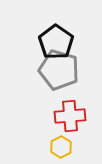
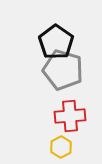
gray pentagon: moved 4 px right
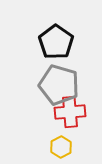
gray pentagon: moved 4 px left, 15 px down
red cross: moved 4 px up
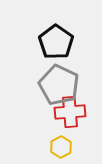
gray pentagon: rotated 9 degrees clockwise
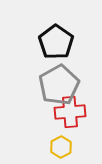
gray pentagon: rotated 18 degrees clockwise
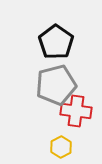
gray pentagon: moved 3 px left; rotated 15 degrees clockwise
red cross: moved 6 px right, 1 px up; rotated 12 degrees clockwise
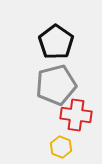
red cross: moved 4 px down
yellow hexagon: rotated 10 degrees counterclockwise
